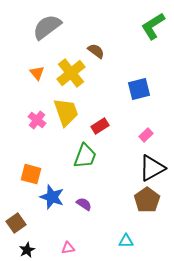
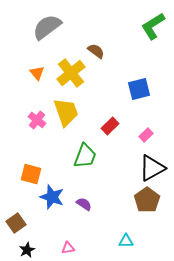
red rectangle: moved 10 px right; rotated 12 degrees counterclockwise
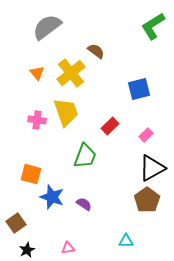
pink cross: rotated 30 degrees counterclockwise
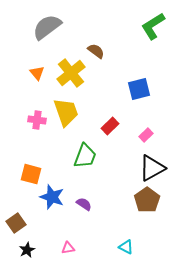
cyan triangle: moved 6 px down; rotated 28 degrees clockwise
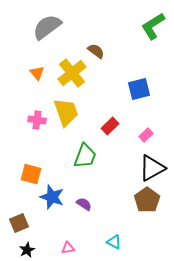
yellow cross: moved 1 px right
brown square: moved 3 px right; rotated 12 degrees clockwise
cyan triangle: moved 12 px left, 5 px up
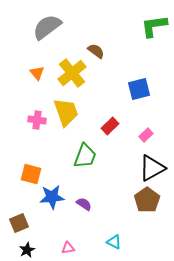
green L-shape: moved 1 px right; rotated 24 degrees clockwise
blue star: rotated 25 degrees counterclockwise
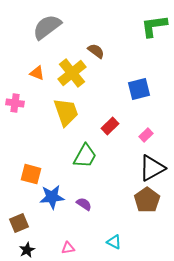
orange triangle: rotated 28 degrees counterclockwise
pink cross: moved 22 px left, 17 px up
green trapezoid: rotated 8 degrees clockwise
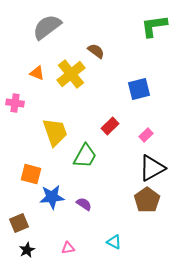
yellow cross: moved 1 px left, 1 px down
yellow trapezoid: moved 11 px left, 20 px down
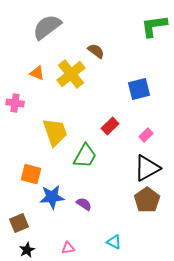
black triangle: moved 5 px left
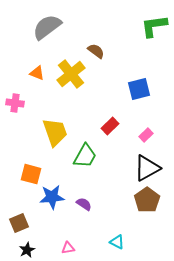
cyan triangle: moved 3 px right
